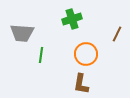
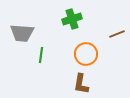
brown line: rotated 42 degrees clockwise
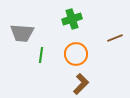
brown line: moved 2 px left, 4 px down
orange circle: moved 10 px left
brown L-shape: rotated 145 degrees counterclockwise
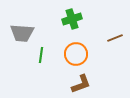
brown L-shape: rotated 25 degrees clockwise
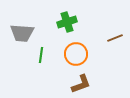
green cross: moved 5 px left, 3 px down
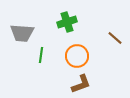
brown line: rotated 63 degrees clockwise
orange circle: moved 1 px right, 2 px down
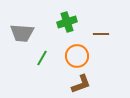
brown line: moved 14 px left, 4 px up; rotated 42 degrees counterclockwise
green line: moved 1 px right, 3 px down; rotated 21 degrees clockwise
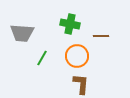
green cross: moved 3 px right, 2 px down; rotated 30 degrees clockwise
brown line: moved 2 px down
brown L-shape: rotated 65 degrees counterclockwise
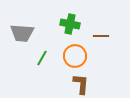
orange circle: moved 2 px left
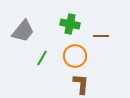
gray trapezoid: moved 1 px right, 2 px up; rotated 55 degrees counterclockwise
